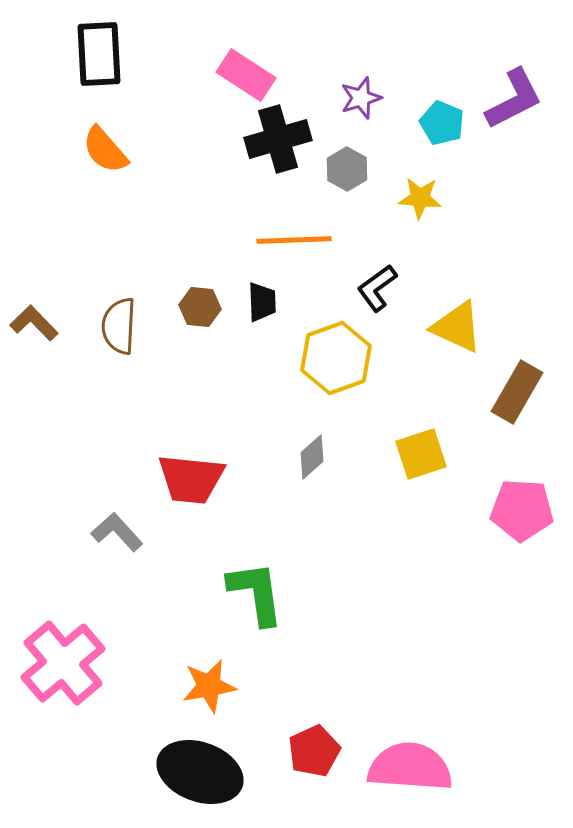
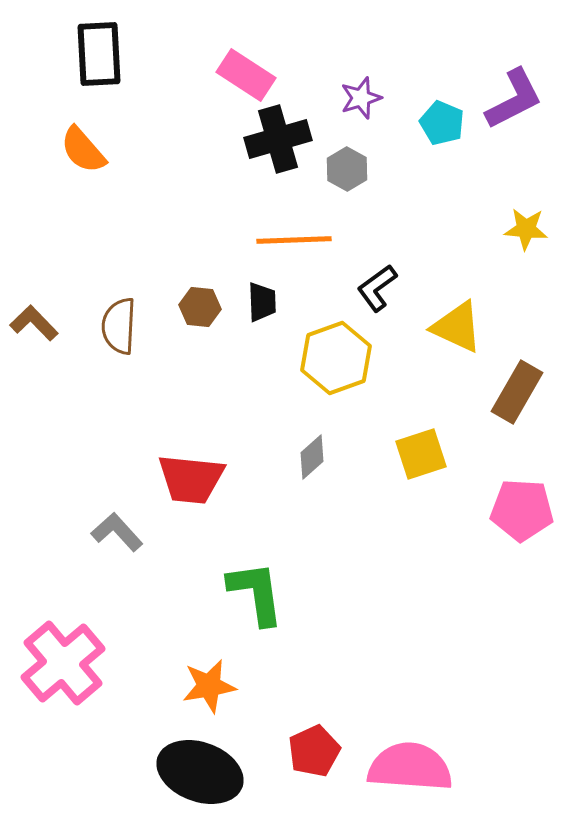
orange semicircle: moved 22 px left
yellow star: moved 106 px right, 31 px down
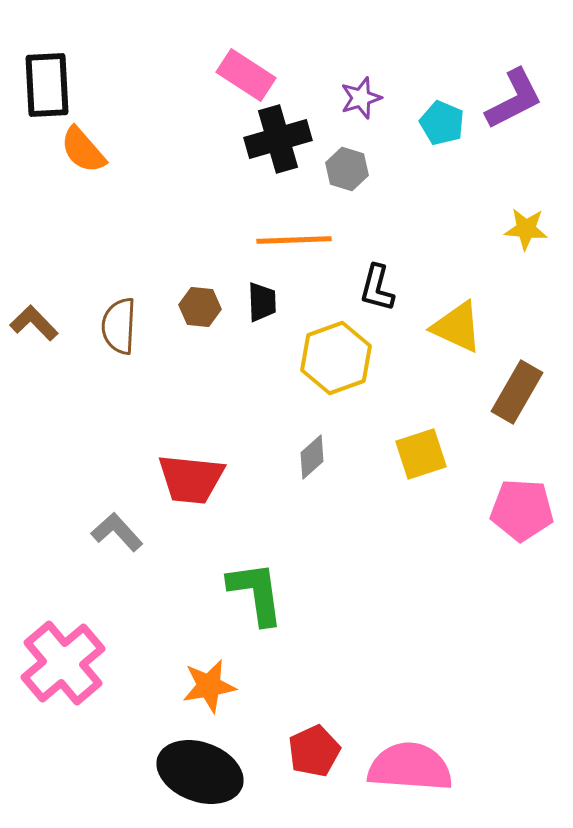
black rectangle: moved 52 px left, 31 px down
gray hexagon: rotated 12 degrees counterclockwise
black L-shape: rotated 39 degrees counterclockwise
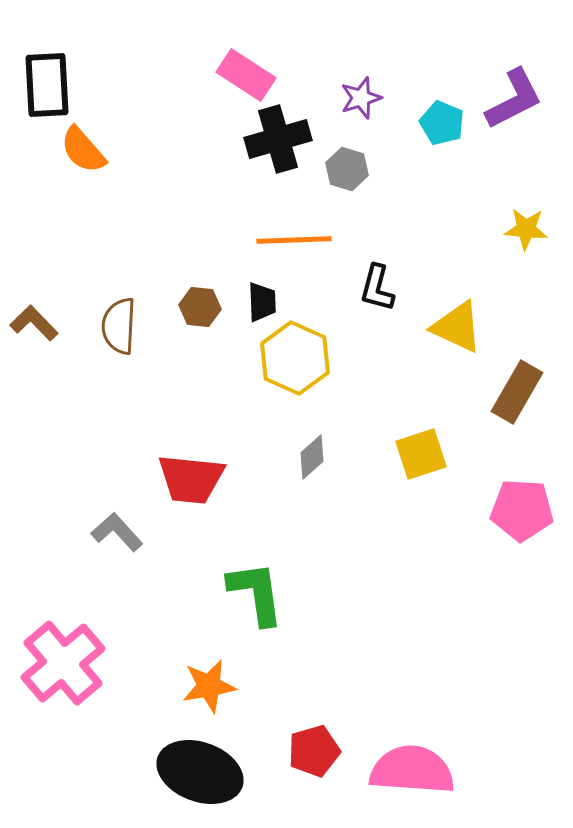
yellow hexagon: moved 41 px left; rotated 16 degrees counterclockwise
red pentagon: rotated 9 degrees clockwise
pink semicircle: moved 2 px right, 3 px down
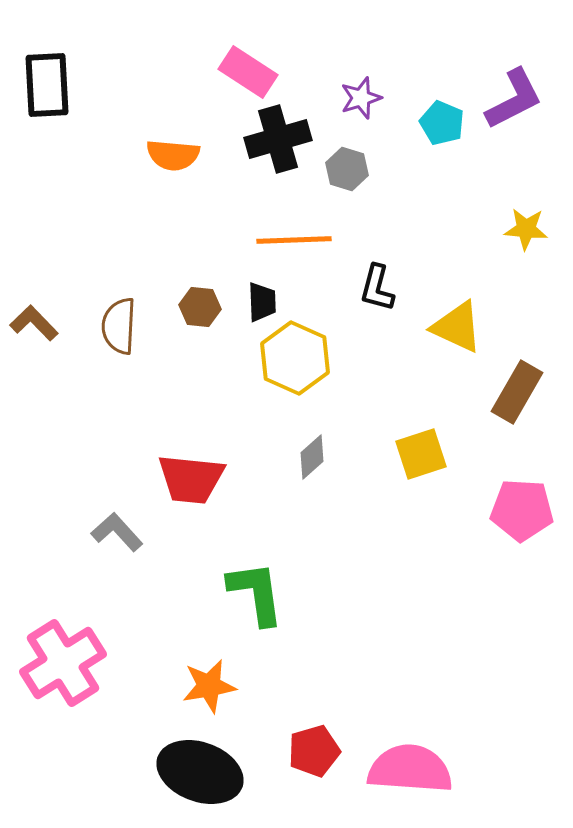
pink rectangle: moved 2 px right, 3 px up
orange semicircle: moved 90 px right, 5 px down; rotated 44 degrees counterclockwise
pink cross: rotated 8 degrees clockwise
pink semicircle: moved 2 px left, 1 px up
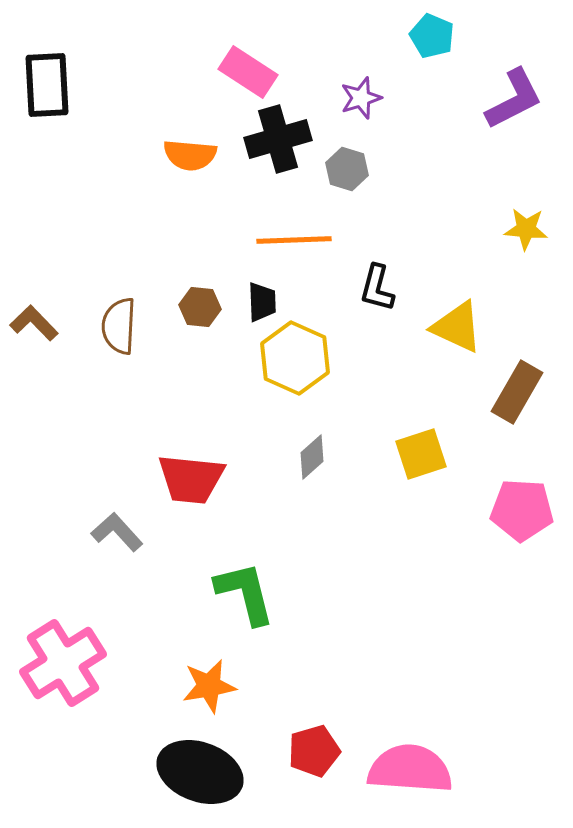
cyan pentagon: moved 10 px left, 87 px up
orange semicircle: moved 17 px right
green L-shape: moved 11 px left; rotated 6 degrees counterclockwise
